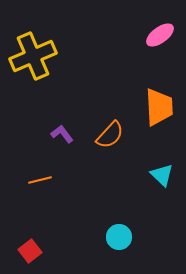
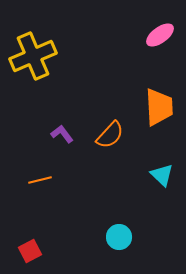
red square: rotated 10 degrees clockwise
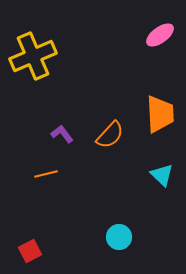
orange trapezoid: moved 1 px right, 7 px down
orange line: moved 6 px right, 6 px up
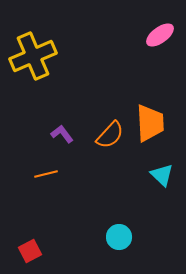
orange trapezoid: moved 10 px left, 9 px down
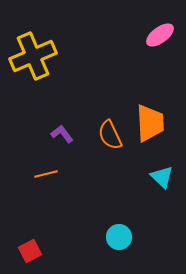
orange semicircle: rotated 112 degrees clockwise
cyan triangle: moved 2 px down
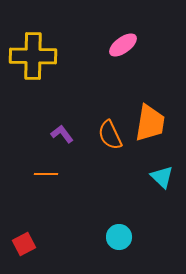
pink ellipse: moved 37 px left, 10 px down
yellow cross: rotated 24 degrees clockwise
orange trapezoid: rotated 12 degrees clockwise
orange line: rotated 15 degrees clockwise
red square: moved 6 px left, 7 px up
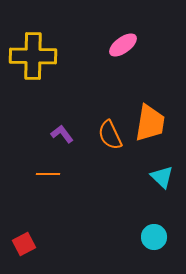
orange line: moved 2 px right
cyan circle: moved 35 px right
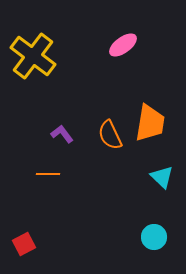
yellow cross: rotated 36 degrees clockwise
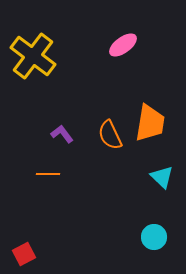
red square: moved 10 px down
